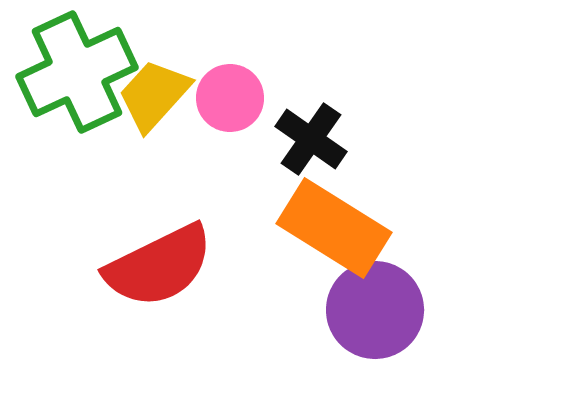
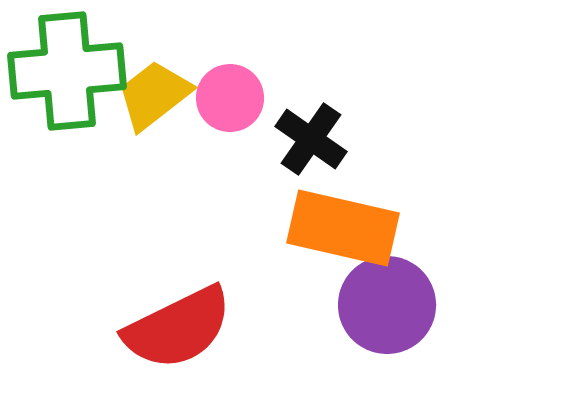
green cross: moved 10 px left, 1 px up; rotated 20 degrees clockwise
yellow trapezoid: rotated 10 degrees clockwise
orange rectangle: moved 9 px right; rotated 19 degrees counterclockwise
red semicircle: moved 19 px right, 62 px down
purple circle: moved 12 px right, 5 px up
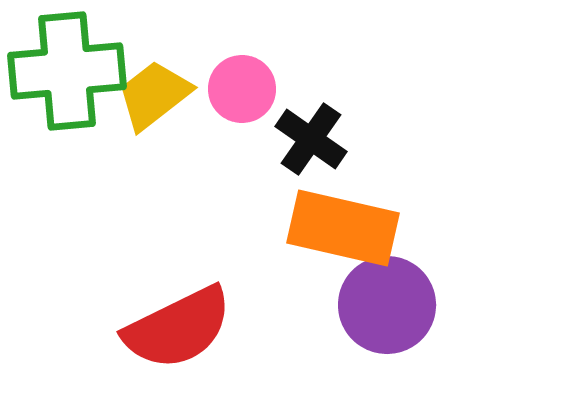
pink circle: moved 12 px right, 9 px up
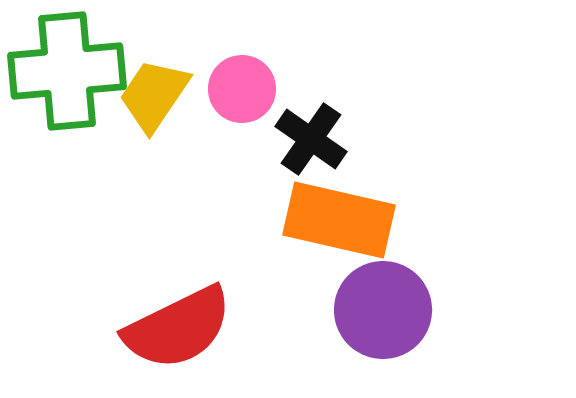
yellow trapezoid: rotated 18 degrees counterclockwise
orange rectangle: moved 4 px left, 8 px up
purple circle: moved 4 px left, 5 px down
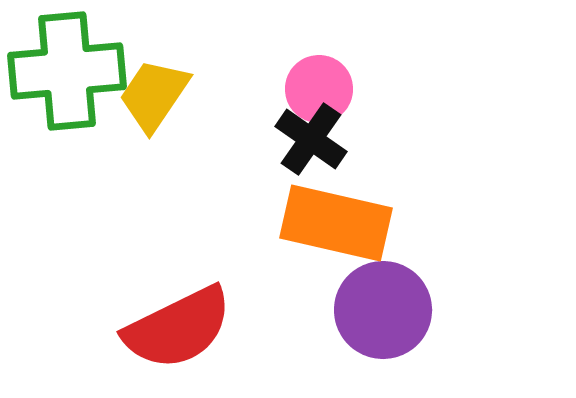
pink circle: moved 77 px right
orange rectangle: moved 3 px left, 3 px down
